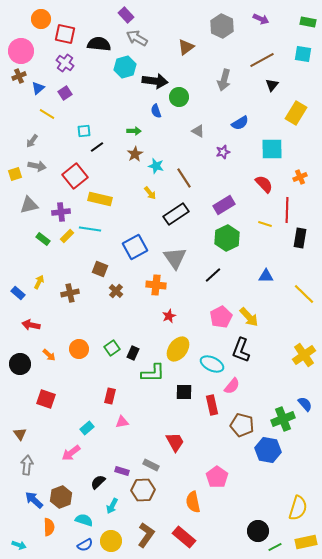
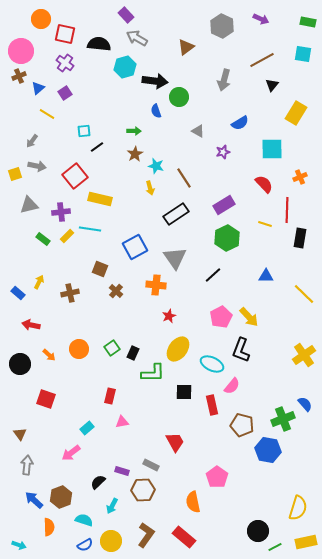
yellow arrow at (150, 193): moved 5 px up; rotated 24 degrees clockwise
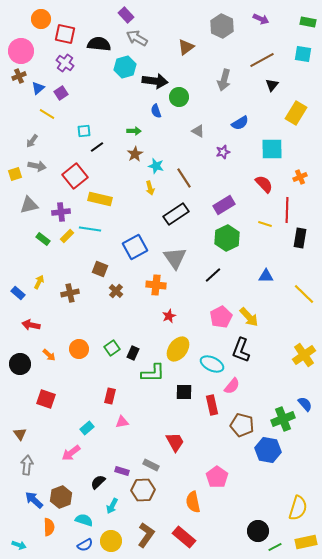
purple square at (65, 93): moved 4 px left
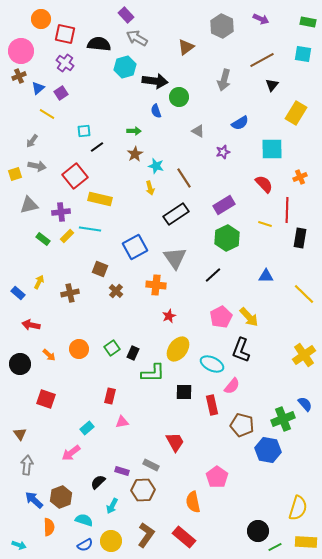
yellow rectangle at (306, 542): rotated 15 degrees clockwise
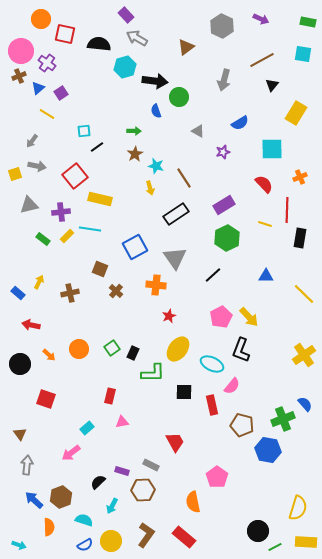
purple cross at (65, 63): moved 18 px left
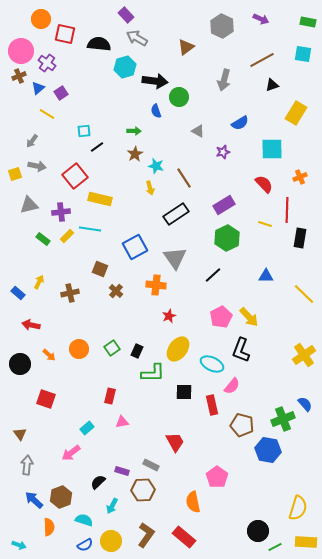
black triangle at (272, 85): rotated 32 degrees clockwise
black rectangle at (133, 353): moved 4 px right, 2 px up
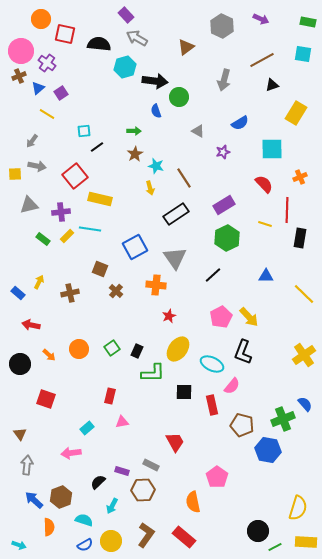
yellow square at (15, 174): rotated 16 degrees clockwise
black L-shape at (241, 350): moved 2 px right, 2 px down
pink arrow at (71, 453): rotated 30 degrees clockwise
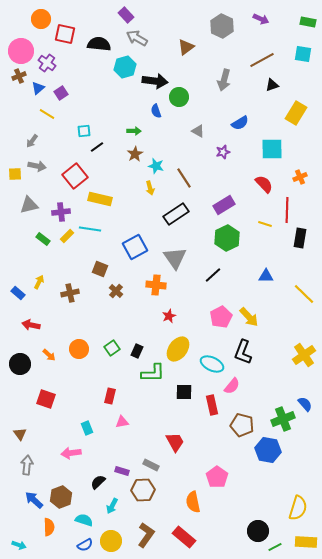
cyan rectangle at (87, 428): rotated 72 degrees counterclockwise
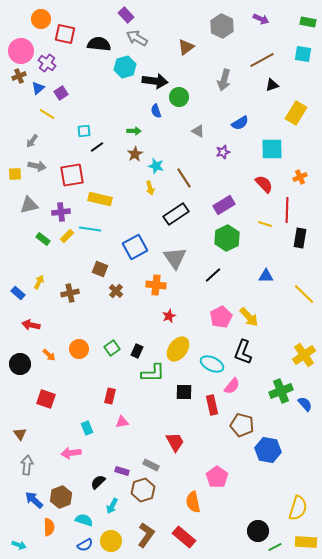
red square at (75, 176): moved 3 px left, 1 px up; rotated 30 degrees clockwise
green cross at (283, 419): moved 2 px left, 28 px up
brown hexagon at (143, 490): rotated 15 degrees counterclockwise
